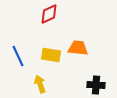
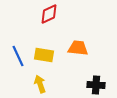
yellow rectangle: moved 7 px left
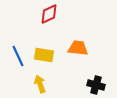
black cross: rotated 12 degrees clockwise
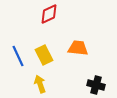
yellow rectangle: rotated 54 degrees clockwise
